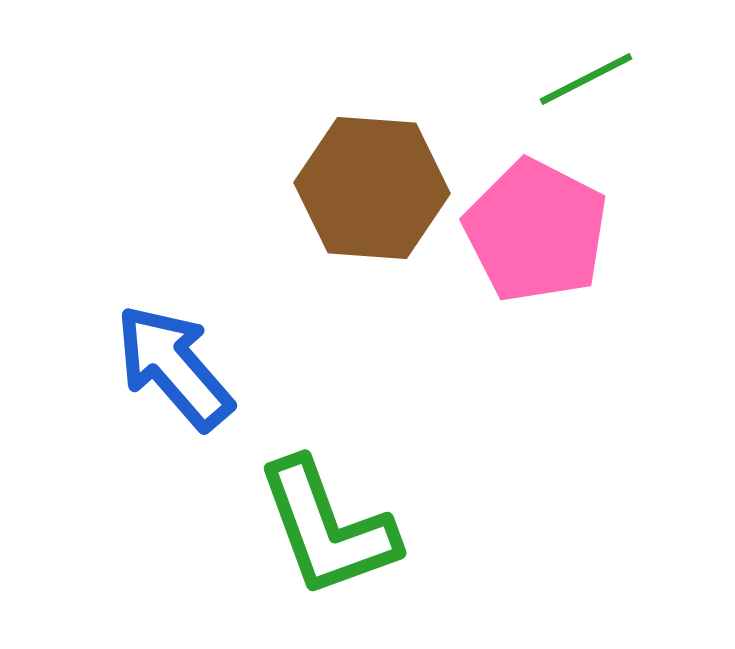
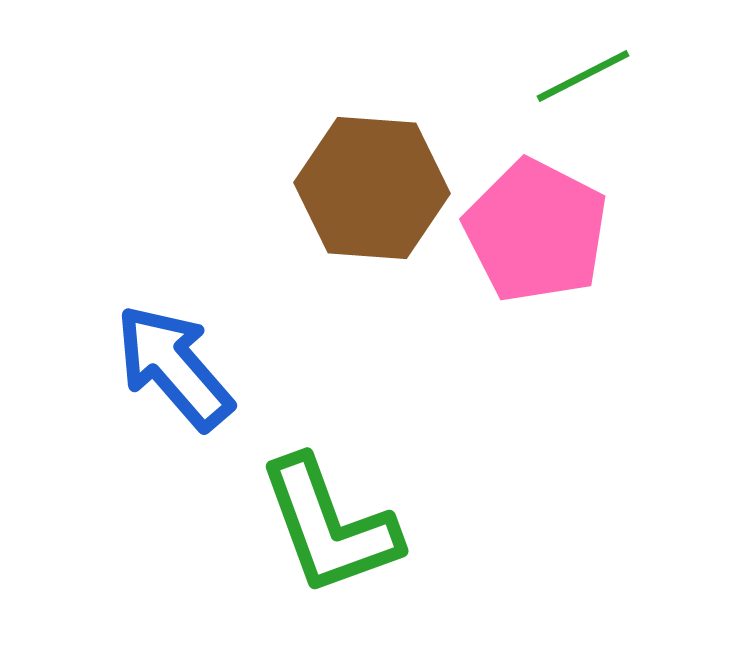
green line: moved 3 px left, 3 px up
green L-shape: moved 2 px right, 2 px up
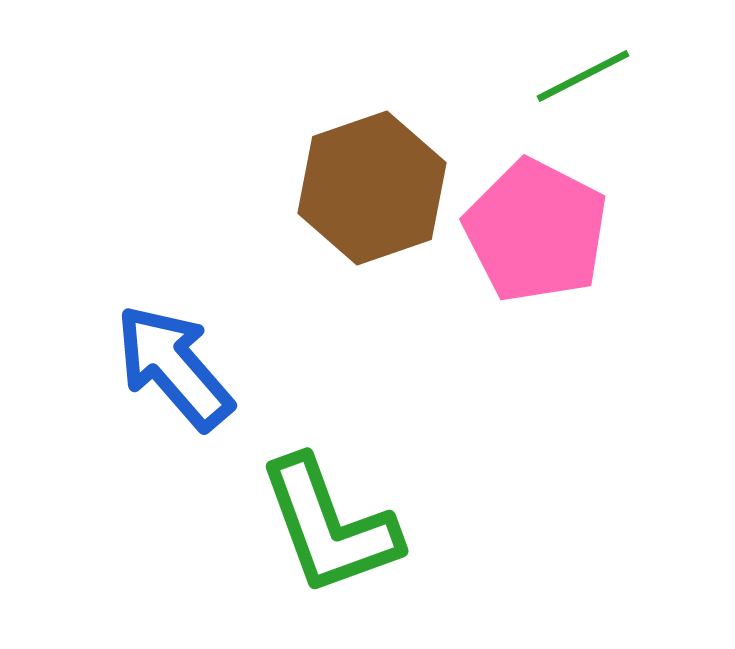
brown hexagon: rotated 23 degrees counterclockwise
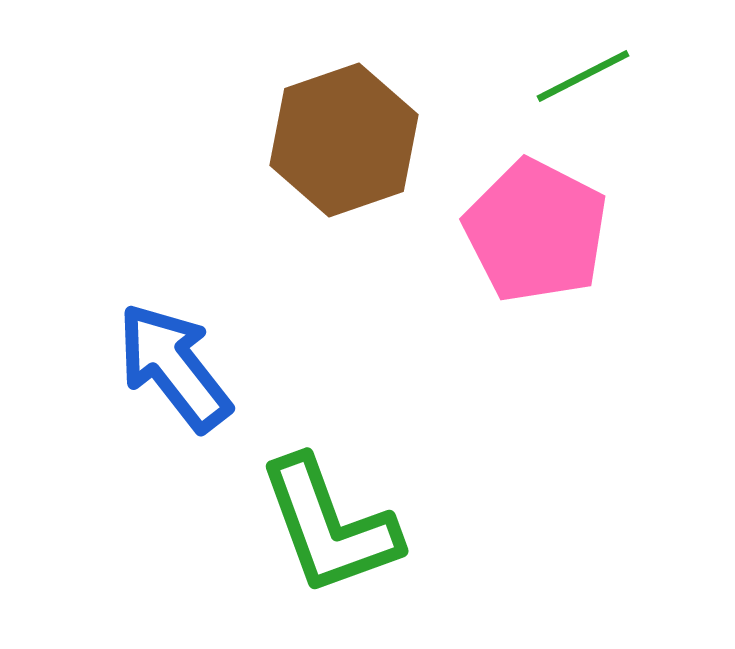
brown hexagon: moved 28 px left, 48 px up
blue arrow: rotated 3 degrees clockwise
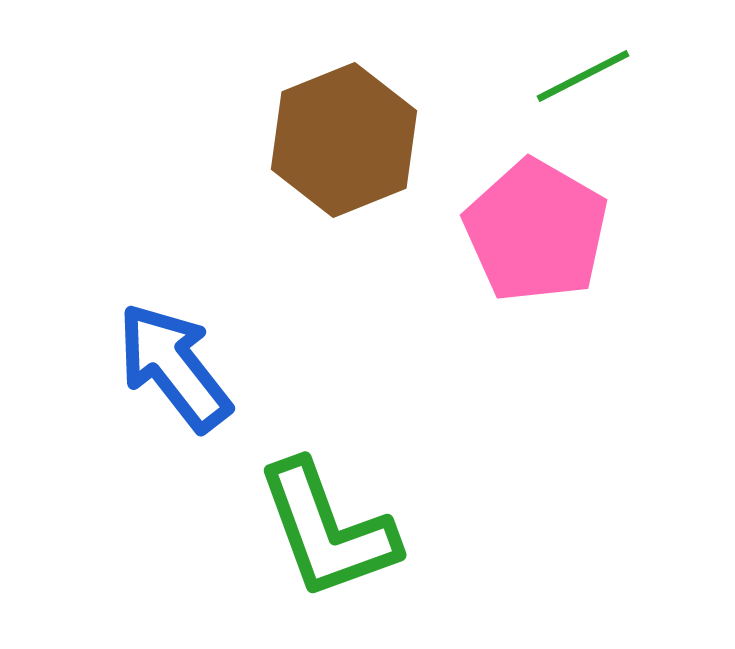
brown hexagon: rotated 3 degrees counterclockwise
pink pentagon: rotated 3 degrees clockwise
green L-shape: moved 2 px left, 4 px down
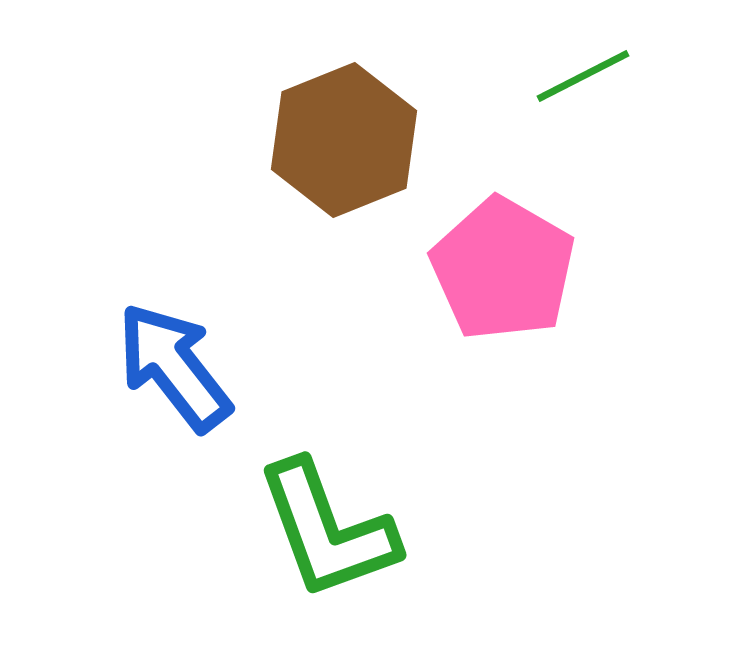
pink pentagon: moved 33 px left, 38 px down
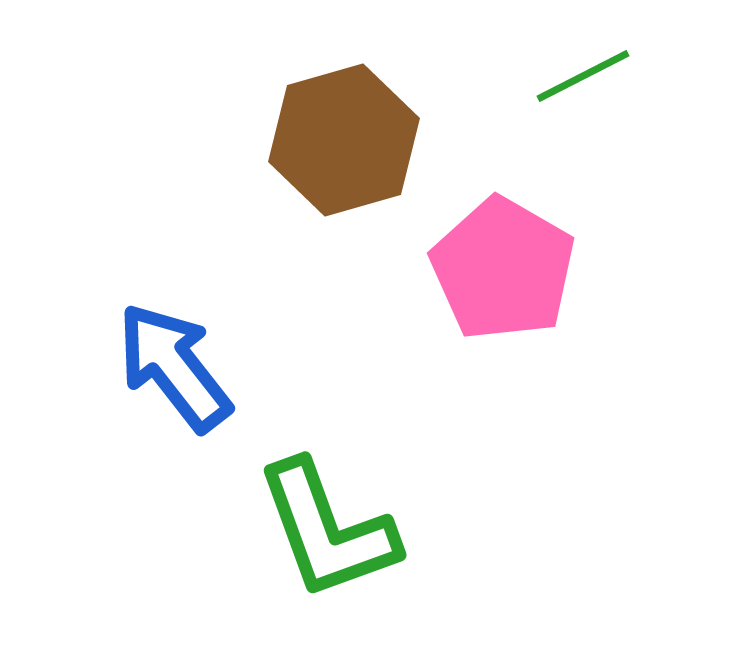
brown hexagon: rotated 6 degrees clockwise
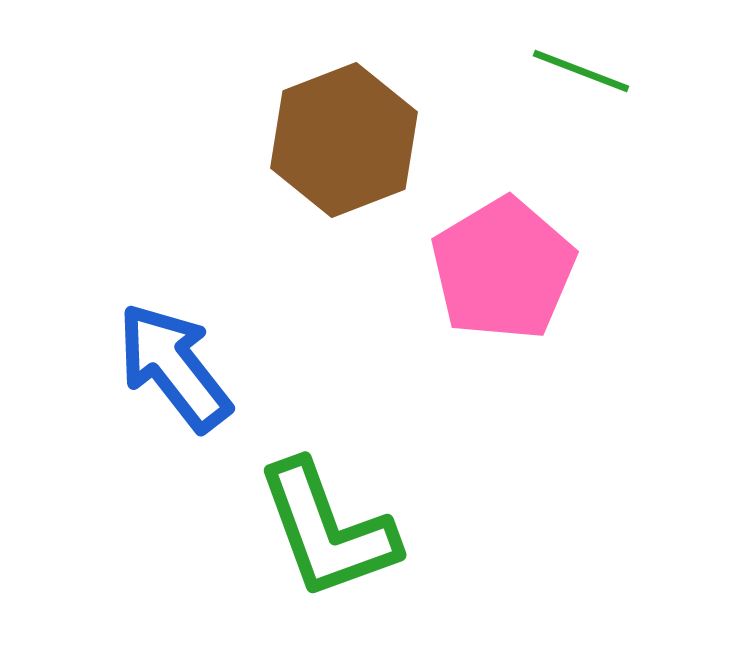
green line: moved 2 px left, 5 px up; rotated 48 degrees clockwise
brown hexagon: rotated 5 degrees counterclockwise
pink pentagon: rotated 11 degrees clockwise
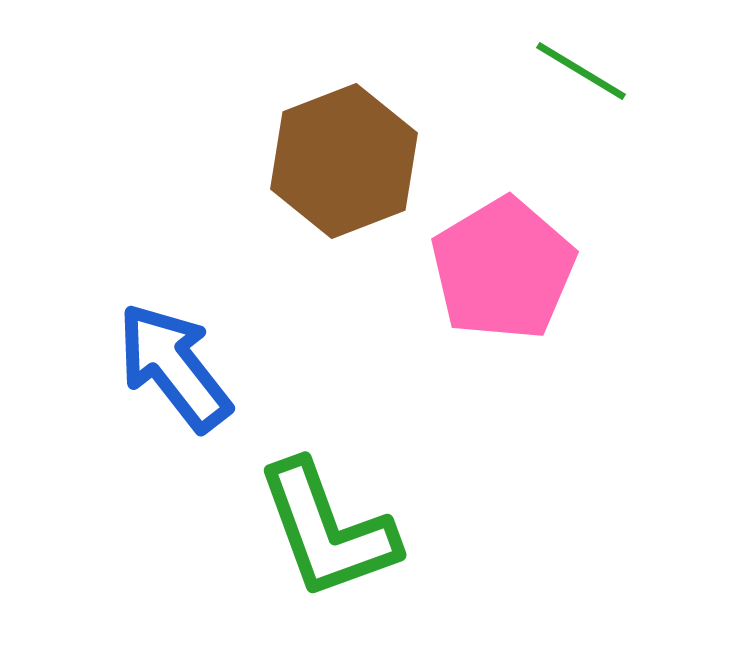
green line: rotated 10 degrees clockwise
brown hexagon: moved 21 px down
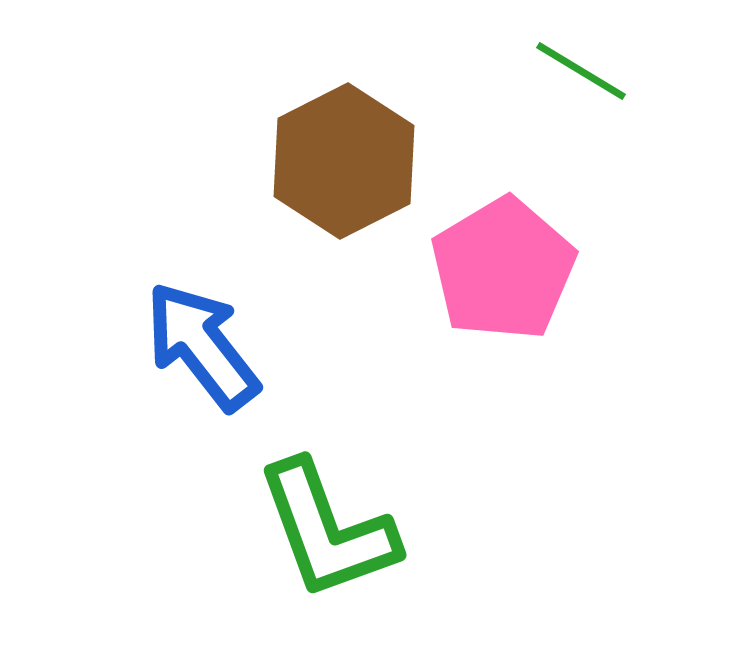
brown hexagon: rotated 6 degrees counterclockwise
blue arrow: moved 28 px right, 21 px up
